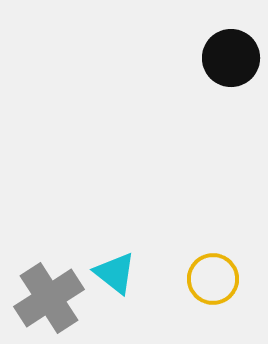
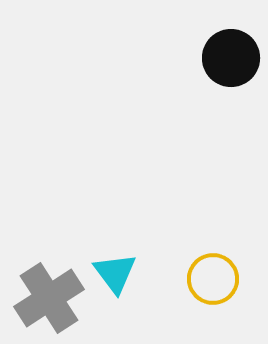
cyan triangle: rotated 15 degrees clockwise
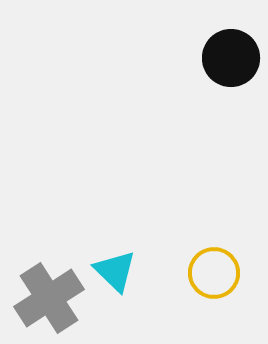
cyan triangle: moved 2 px up; rotated 9 degrees counterclockwise
yellow circle: moved 1 px right, 6 px up
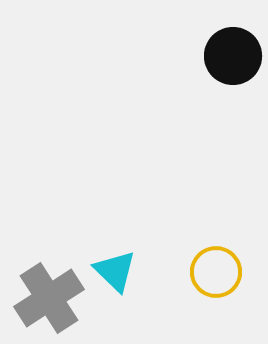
black circle: moved 2 px right, 2 px up
yellow circle: moved 2 px right, 1 px up
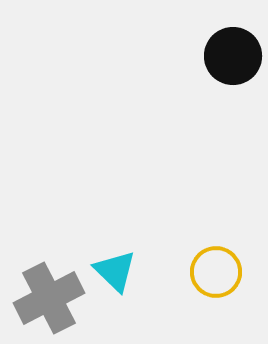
gray cross: rotated 6 degrees clockwise
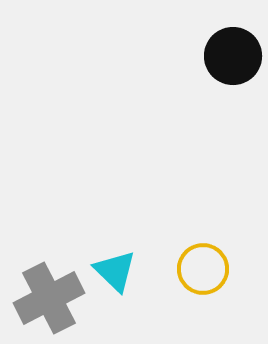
yellow circle: moved 13 px left, 3 px up
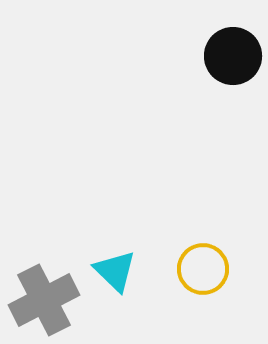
gray cross: moved 5 px left, 2 px down
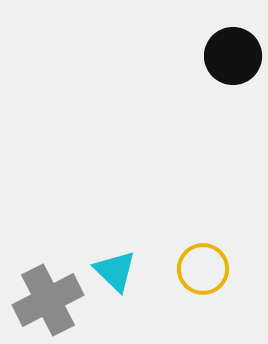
gray cross: moved 4 px right
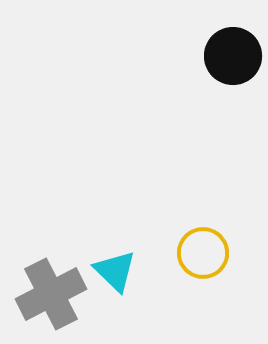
yellow circle: moved 16 px up
gray cross: moved 3 px right, 6 px up
